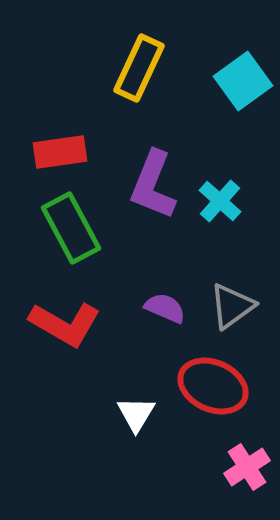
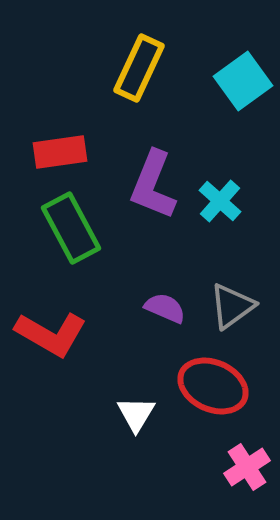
red L-shape: moved 14 px left, 10 px down
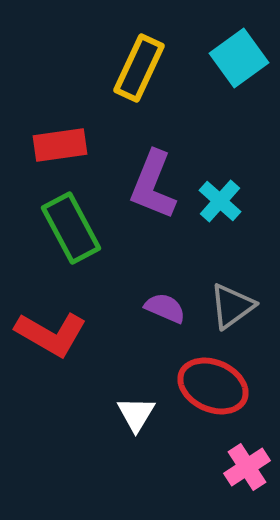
cyan square: moved 4 px left, 23 px up
red rectangle: moved 7 px up
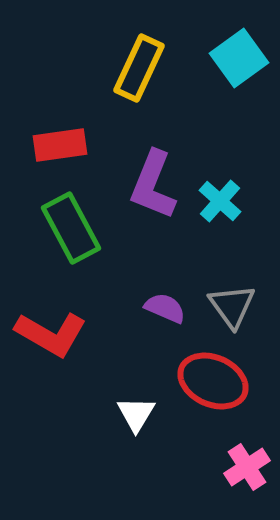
gray triangle: rotated 30 degrees counterclockwise
red ellipse: moved 5 px up
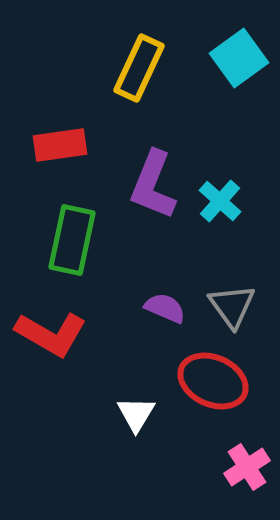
green rectangle: moved 1 px right, 12 px down; rotated 40 degrees clockwise
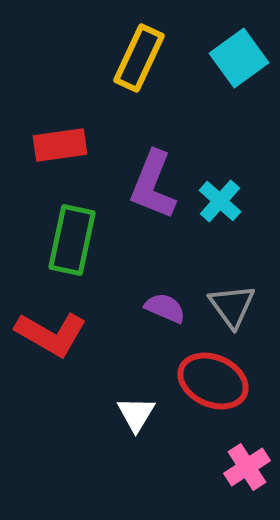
yellow rectangle: moved 10 px up
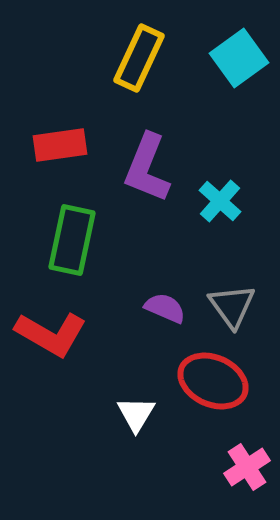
purple L-shape: moved 6 px left, 17 px up
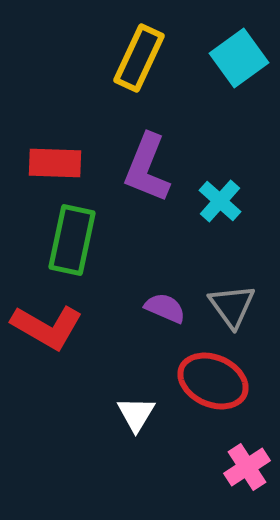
red rectangle: moved 5 px left, 18 px down; rotated 10 degrees clockwise
red L-shape: moved 4 px left, 7 px up
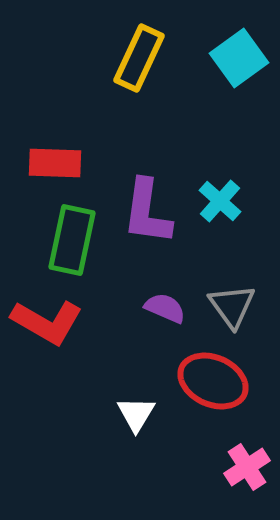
purple L-shape: moved 44 px down; rotated 14 degrees counterclockwise
red L-shape: moved 5 px up
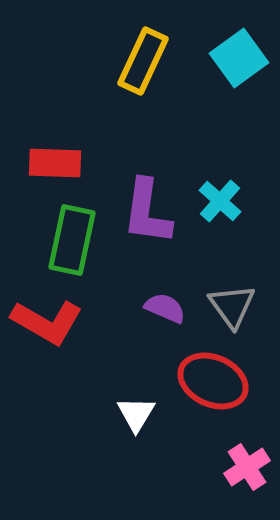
yellow rectangle: moved 4 px right, 3 px down
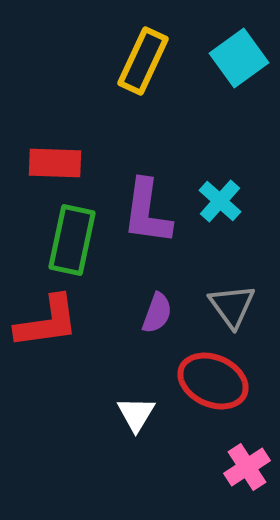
purple semicircle: moved 8 px left, 5 px down; rotated 87 degrees clockwise
red L-shape: rotated 38 degrees counterclockwise
